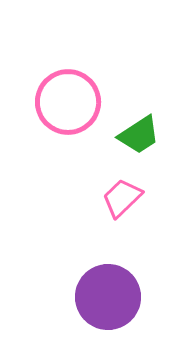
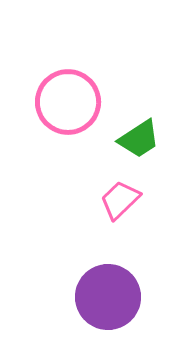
green trapezoid: moved 4 px down
pink trapezoid: moved 2 px left, 2 px down
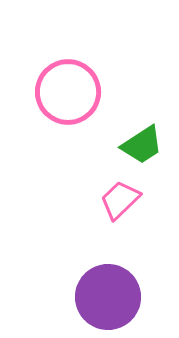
pink circle: moved 10 px up
green trapezoid: moved 3 px right, 6 px down
